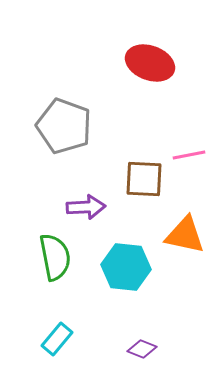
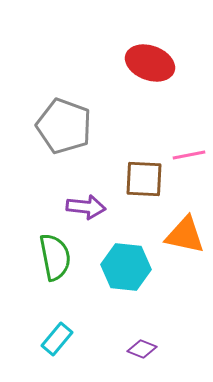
purple arrow: rotated 9 degrees clockwise
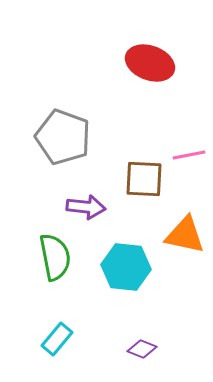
gray pentagon: moved 1 px left, 11 px down
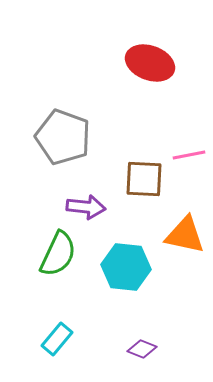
green semicircle: moved 3 px right, 3 px up; rotated 36 degrees clockwise
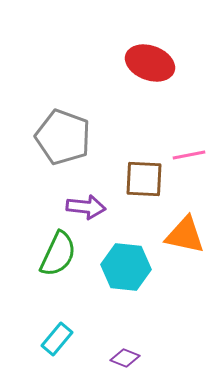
purple diamond: moved 17 px left, 9 px down
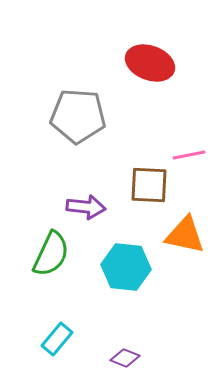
gray pentagon: moved 15 px right, 21 px up; rotated 16 degrees counterclockwise
brown square: moved 5 px right, 6 px down
green semicircle: moved 7 px left
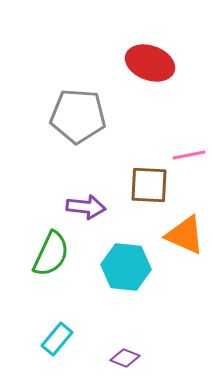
orange triangle: rotated 12 degrees clockwise
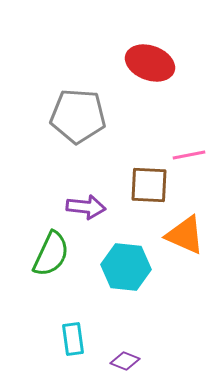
cyan rectangle: moved 16 px right; rotated 48 degrees counterclockwise
purple diamond: moved 3 px down
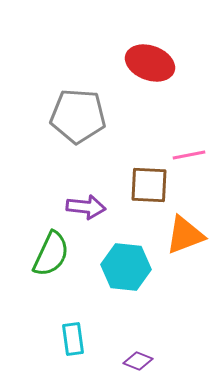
orange triangle: rotated 45 degrees counterclockwise
purple diamond: moved 13 px right
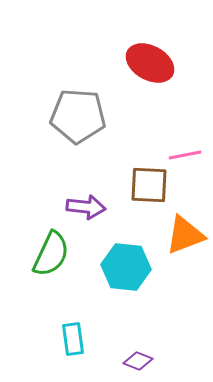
red ellipse: rotated 9 degrees clockwise
pink line: moved 4 px left
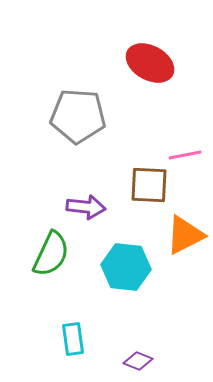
orange triangle: rotated 6 degrees counterclockwise
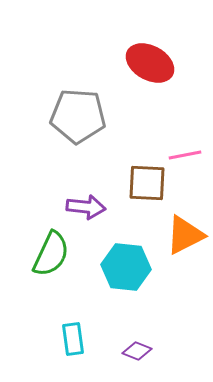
brown square: moved 2 px left, 2 px up
purple diamond: moved 1 px left, 10 px up
